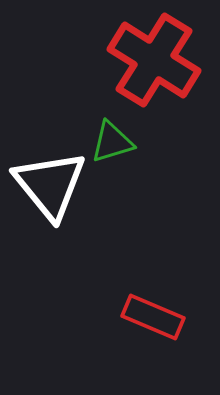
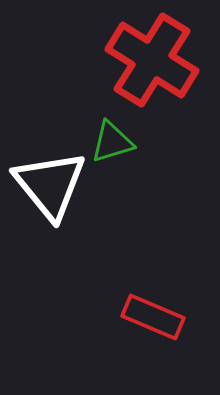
red cross: moved 2 px left
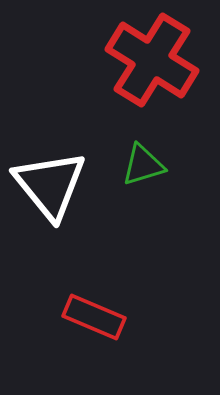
green triangle: moved 31 px right, 23 px down
red rectangle: moved 59 px left
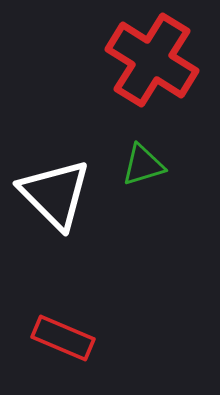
white triangle: moved 5 px right, 9 px down; rotated 6 degrees counterclockwise
red rectangle: moved 31 px left, 21 px down
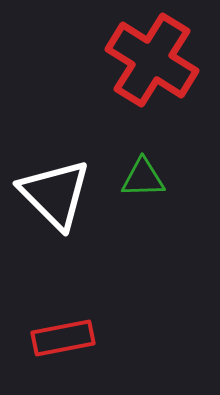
green triangle: moved 13 px down; rotated 15 degrees clockwise
red rectangle: rotated 34 degrees counterclockwise
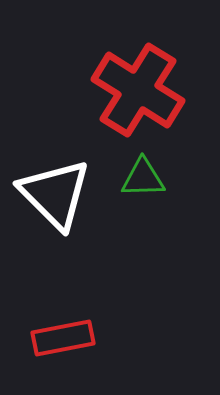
red cross: moved 14 px left, 30 px down
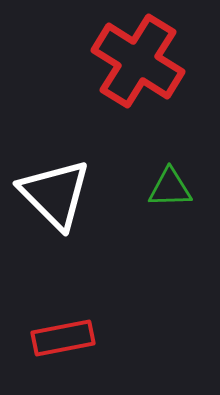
red cross: moved 29 px up
green triangle: moved 27 px right, 10 px down
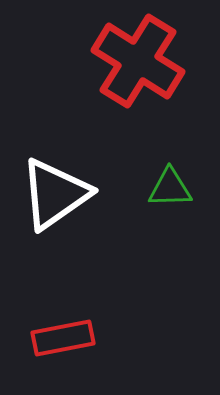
white triangle: rotated 40 degrees clockwise
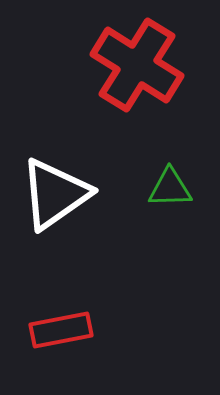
red cross: moved 1 px left, 4 px down
red rectangle: moved 2 px left, 8 px up
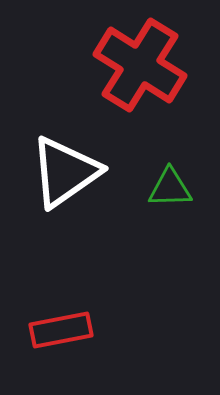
red cross: moved 3 px right
white triangle: moved 10 px right, 22 px up
